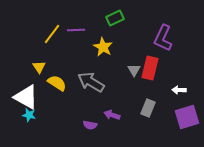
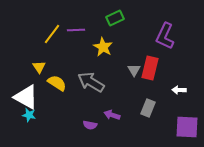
purple L-shape: moved 2 px right, 2 px up
purple square: moved 10 px down; rotated 20 degrees clockwise
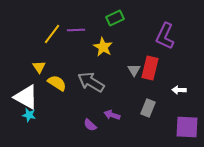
purple semicircle: rotated 32 degrees clockwise
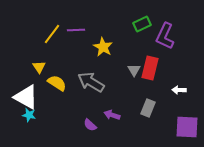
green rectangle: moved 27 px right, 6 px down
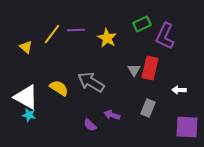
yellow star: moved 4 px right, 9 px up
yellow triangle: moved 13 px left, 20 px up; rotated 16 degrees counterclockwise
yellow semicircle: moved 2 px right, 5 px down
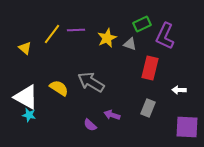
yellow star: rotated 18 degrees clockwise
yellow triangle: moved 1 px left, 1 px down
gray triangle: moved 4 px left, 26 px up; rotated 40 degrees counterclockwise
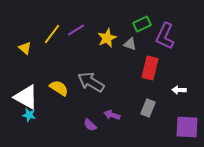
purple line: rotated 30 degrees counterclockwise
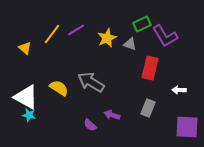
purple L-shape: rotated 56 degrees counterclockwise
